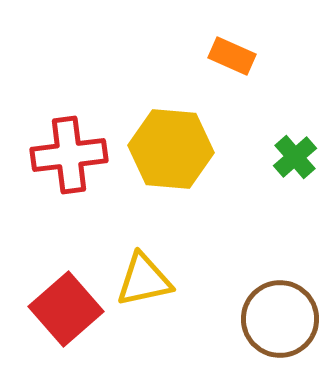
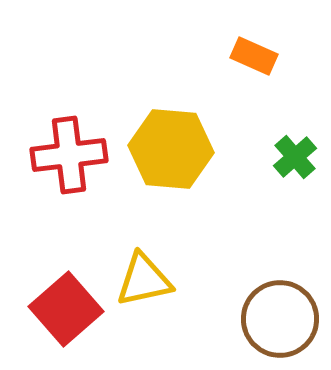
orange rectangle: moved 22 px right
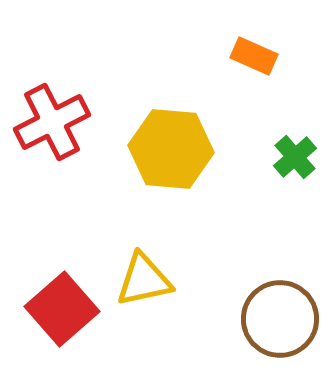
red cross: moved 17 px left, 33 px up; rotated 20 degrees counterclockwise
red square: moved 4 px left
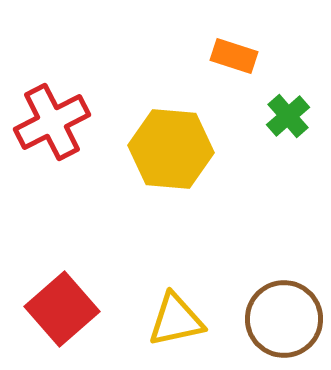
orange rectangle: moved 20 px left; rotated 6 degrees counterclockwise
green cross: moved 7 px left, 41 px up
yellow triangle: moved 32 px right, 40 px down
brown circle: moved 4 px right
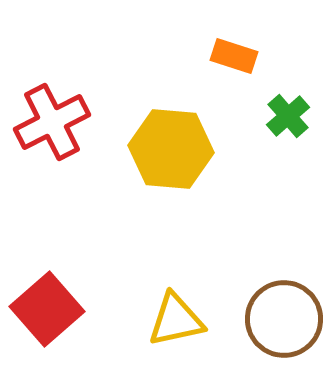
red square: moved 15 px left
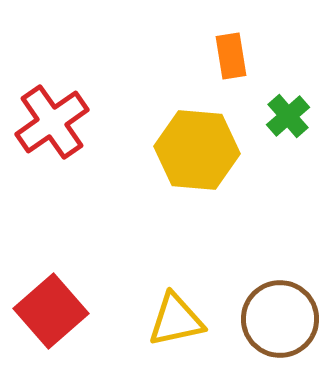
orange rectangle: moved 3 px left; rotated 63 degrees clockwise
red cross: rotated 8 degrees counterclockwise
yellow hexagon: moved 26 px right, 1 px down
red square: moved 4 px right, 2 px down
brown circle: moved 4 px left
